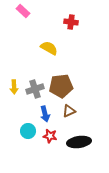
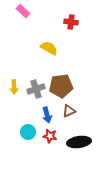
gray cross: moved 1 px right
blue arrow: moved 2 px right, 1 px down
cyan circle: moved 1 px down
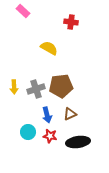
brown triangle: moved 1 px right, 3 px down
black ellipse: moved 1 px left
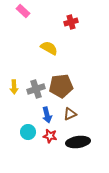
red cross: rotated 24 degrees counterclockwise
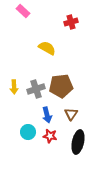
yellow semicircle: moved 2 px left
brown triangle: moved 1 px right; rotated 32 degrees counterclockwise
black ellipse: rotated 70 degrees counterclockwise
